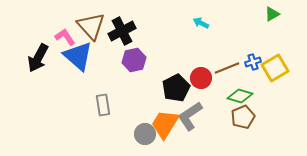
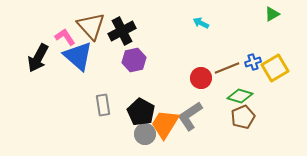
black pentagon: moved 35 px left, 24 px down; rotated 16 degrees counterclockwise
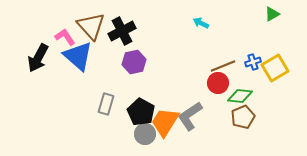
purple hexagon: moved 2 px down
brown line: moved 4 px left, 2 px up
red circle: moved 17 px right, 5 px down
green diamond: rotated 10 degrees counterclockwise
gray rectangle: moved 3 px right, 1 px up; rotated 25 degrees clockwise
orange trapezoid: moved 2 px up
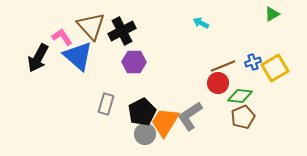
pink L-shape: moved 3 px left
purple hexagon: rotated 15 degrees clockwise
black pentagon: moved 1 px right; rotated 16 degrees clockwise
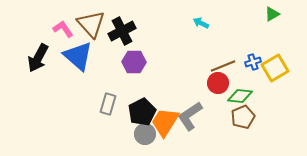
brown triangle: moved 2 px up
pink L-shape: moved 1 px right, 8 px up
gray rectangle: moved 2 px right
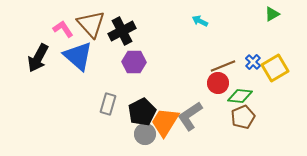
cyan arrow: moved 1 px left, 2 px up
blue cross: rotated 28 degrees counterclockwise
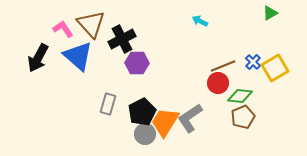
green triangle: moved 2 px left, 1 px up
black cross: moved 8 px down
purple hexagon: moved 3 px right, 1 px down
gray L-shape: moved 2 px down
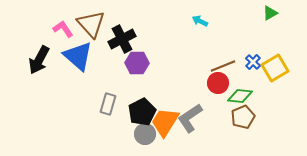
black arrow: moved 1 px right, 2 px down
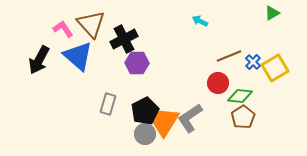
green triangle: moved 2 px right
black cross: moved 2 px right
brown line: moved 6 px right, 10 px up
black pentagon: moved 3 px right, 1 px up
brown pentagon: rotated 10 degrees counterclockwise
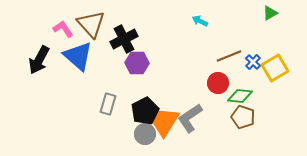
green triangle: moved 2 px left
brown pentagon: rotated 20 degrees counterclockwise
